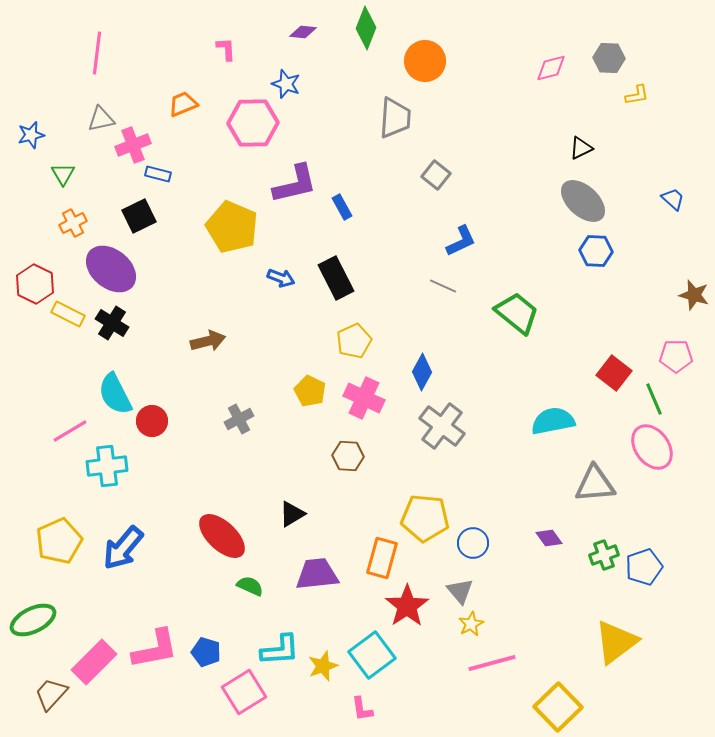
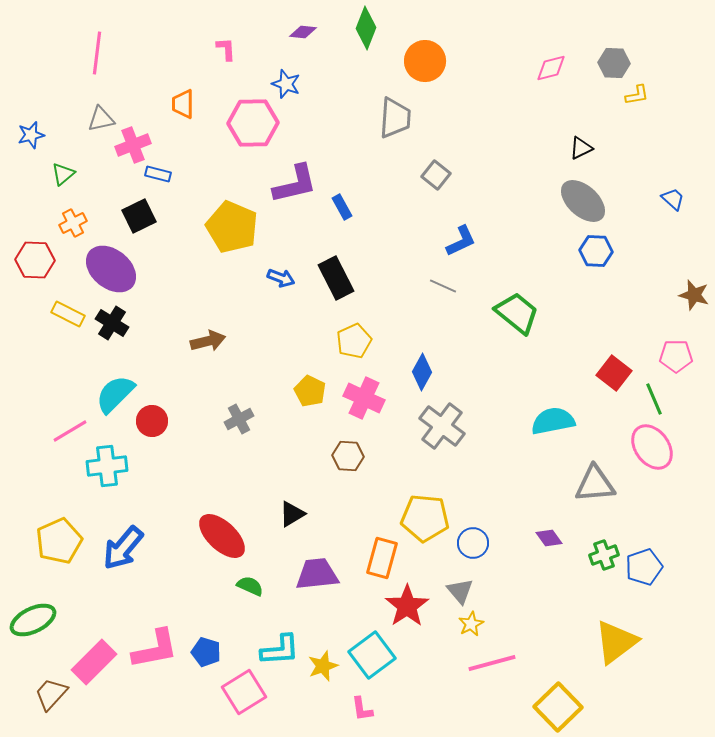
gray hexagon at (609, 58): moved 5 px right, 5 px down
orange trapezoid at (183, 104): rotated 68 degrees counterclockwise
green triangle at (63, 174): rotated 20 degrees clockwise
red hexagon at (35, 284): moved 24 px up; rotated 24 degrees counterclockwise
cyan semicircle at (115, 394): rotated 72 degrees clockwise
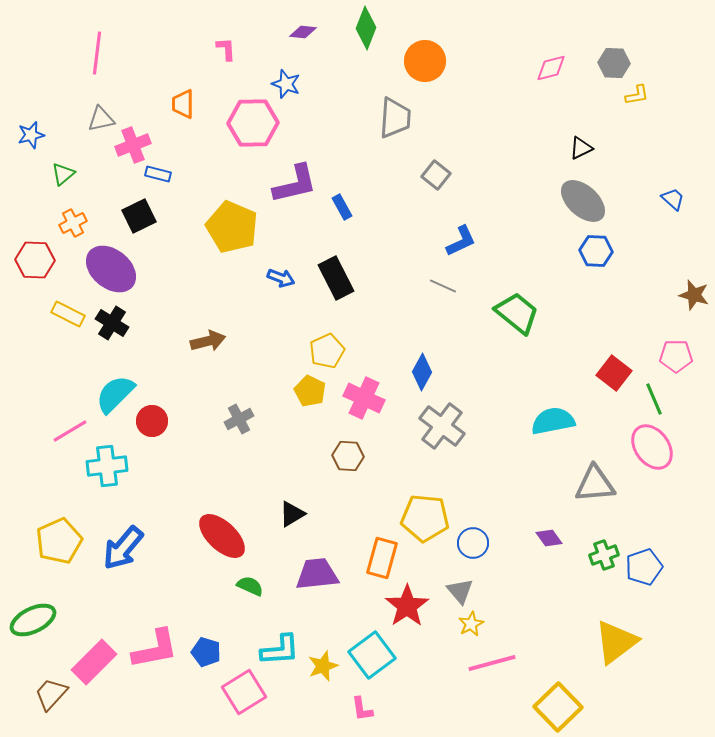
yellow pentagon at (354, 341): moved 27 px left, 10 px down
